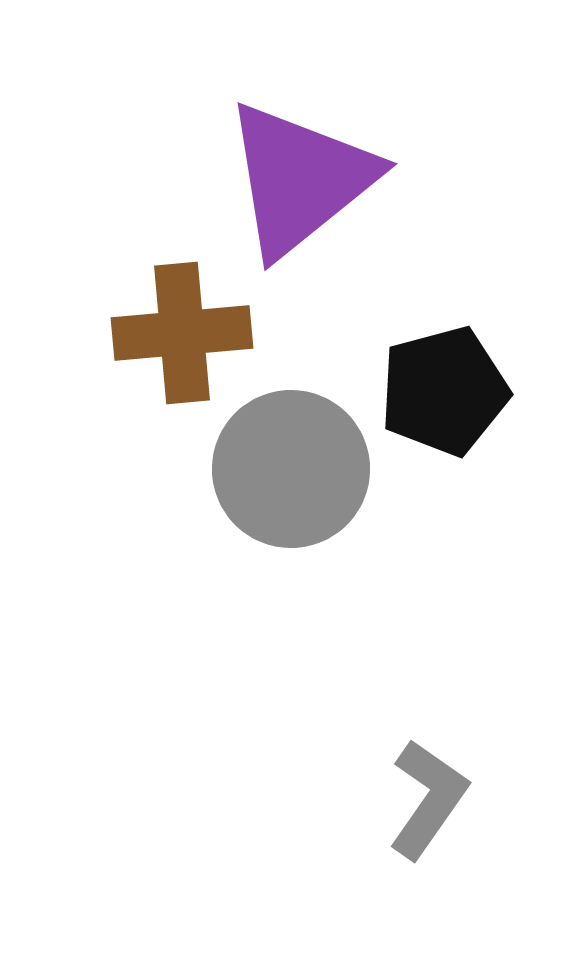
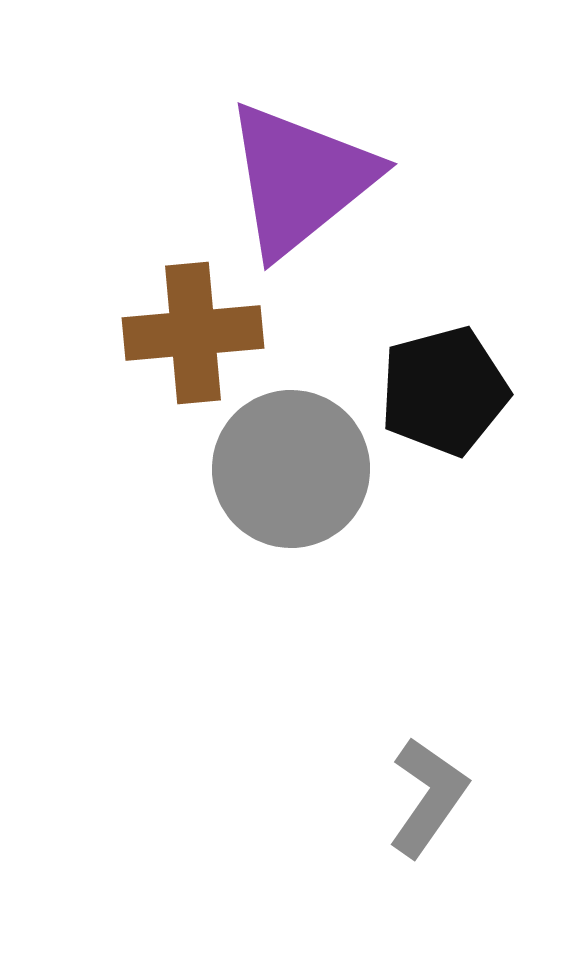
brown cross: moved 11 px right
gray L-shape: moved 2 px up
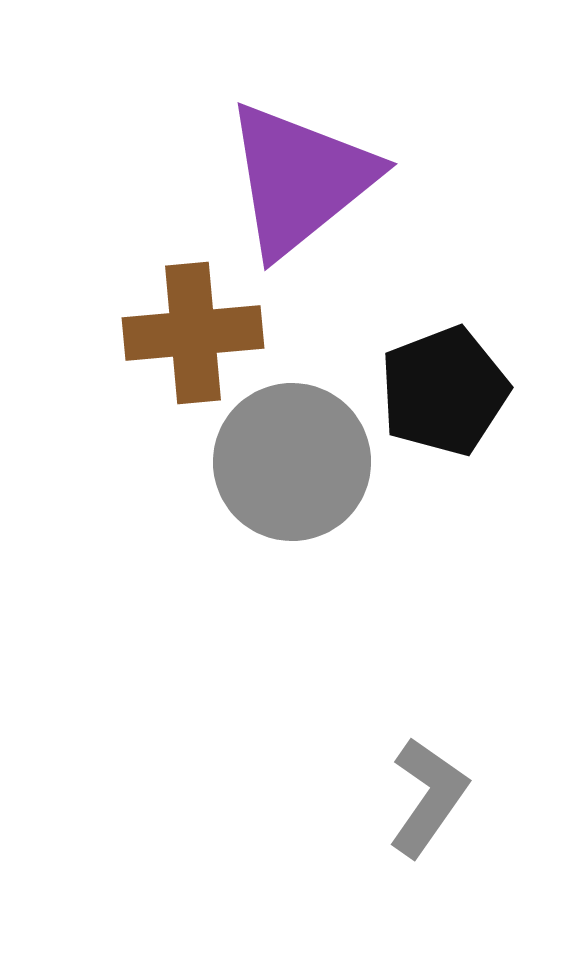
black pentagon: rotated 6 degrees counterclockwise
gray circle: moved 1 px right, 7 px up
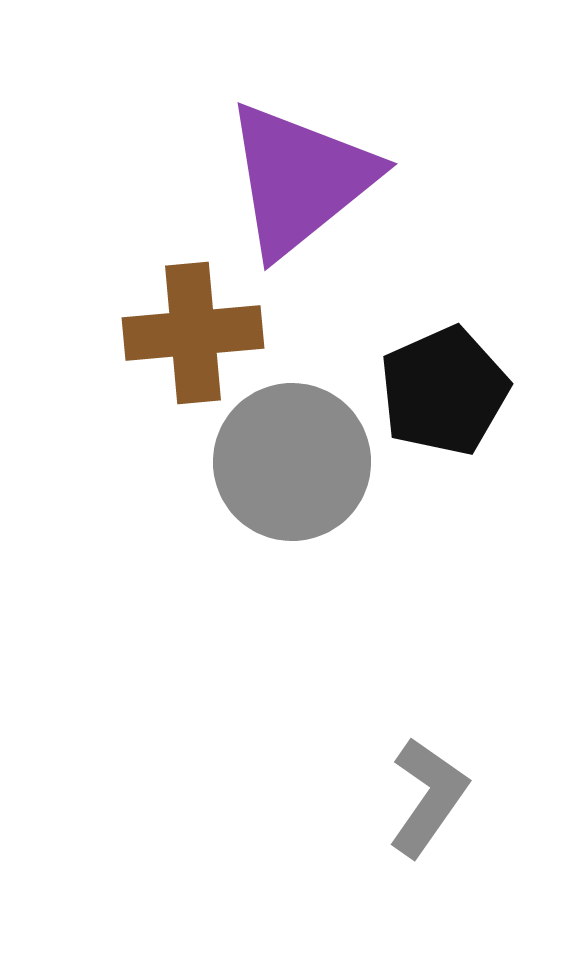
black pentagon: rotated 3 degrees counterclockwise
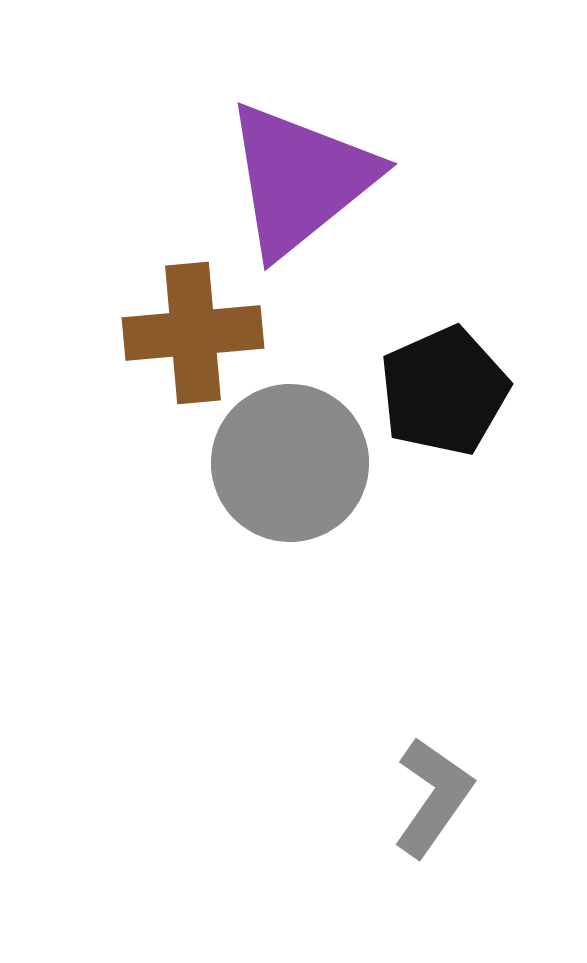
gray circle: moved 2 px left, 1 px down
gray L-shape: moved 5 px right
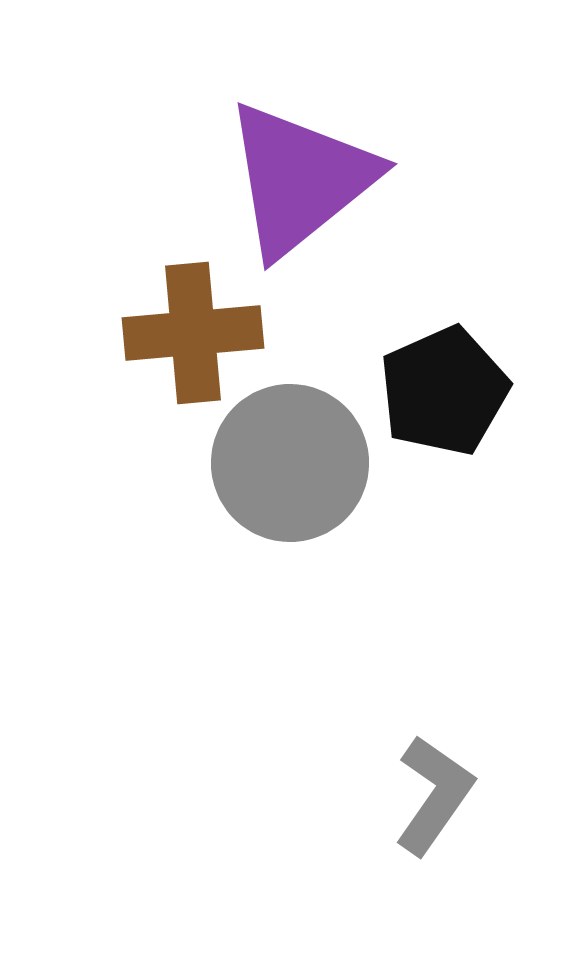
gray L-shape: moved 1 px right, 2 px up
